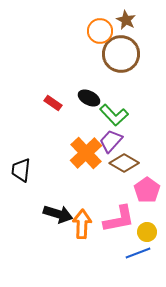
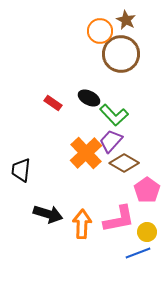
black arrow: moved 10 px left
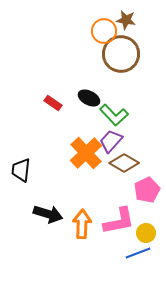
brown star: rotated 18 degrees counterclockwise
orange circle: moved 4 px right
pink pentagon: rotated 10 degrees clockwise
pink L-shape: moved 2 px down
yellow circle: moved 1 px left, 1 px down
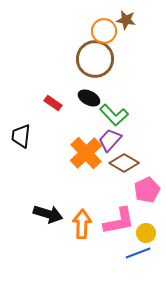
brown circle: moved 26 px left, 5 px down
purple trapezoid: moved 1 px left, 1 px up
black trapezoid: moved 34 px up
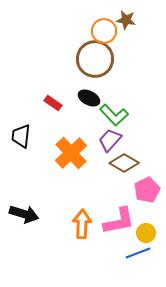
orange cross: moved 15 px left
black arrow: moved 24 px left
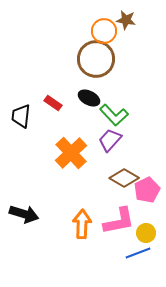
brown circle: moved 1 px right
black trapezoid: moved 20 px up
brown diamond: moved 15 px down
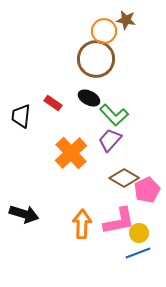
yellow circle: moved 7 px left
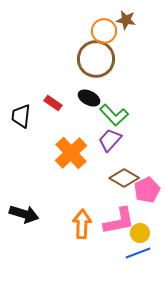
yellow circle: moved 1 px right
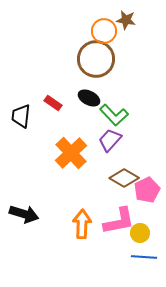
blue line: moved 6 px right, 4 px down; rotated 25 degrees clockwise
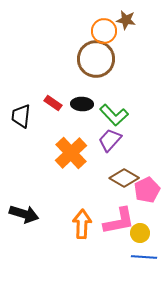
black ellipse: moved 7 px left, 6 px down; rotated 25 degrees counterclockwise
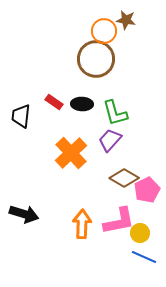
red rectangle: moved 1 px right, 1 px up
green L-shape: moved 1 px right, 2 px up; rotated 28 degrees clockwise
blue line: rotated 20 degrees clockwise
